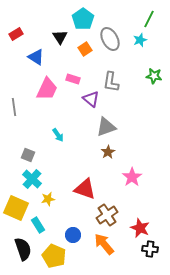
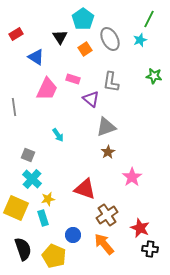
cyan rectangle: moved 5 px right, 7 px up; rotated 14 degrees clockwise
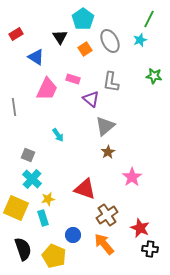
gray ellipse: moved 2 px down
gray triangle: moved 1 px left, 1 px up; rotated 20 degrees counterclockwise
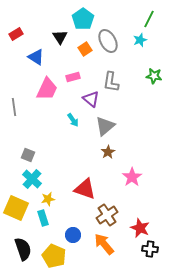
gray ellipse: moved 2 px left
pink rectangle: moved 2 px up; rotated 32 degrees counterclockwise
cyan arrow: moved 15 px right, 15 px up
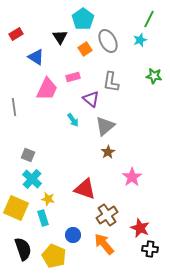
yellow star: rotated 24 degrees clockwise
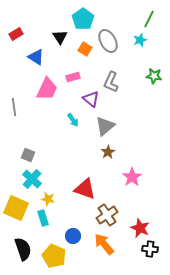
orange square: rotated 24 degrees counterclockwise
gray L-shape: rotated 15 degrees clockwise
blue circle: moved 1 px down
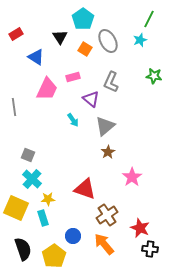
yellow star: rotated 16 degrees counterclockwise
yellow pentagon: rotated 15 degrees clockwise
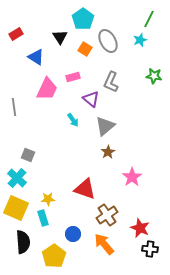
cyan cross: moved 15 px left, 1 px up
blue circle: moved 2 px up
black semicircle: moved 7 px up; rotated 15 degrees clockwise
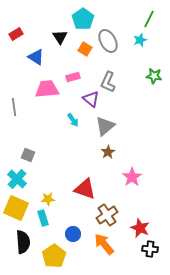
gray L-shape: moved 3 px left
pink trapezoid: rotated 120 degrees counterclockwise
cyan cross: moved 1 px down
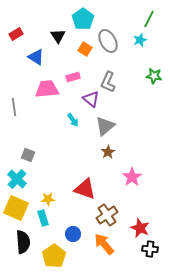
black triangle: moved 2 px left, 1 px up
